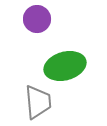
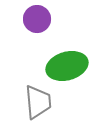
green ellipse: moved 2 px right
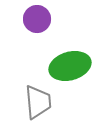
green ellipse: moved 3 px right
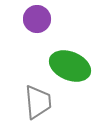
green ellipse: rotated 39 degrees clockwise
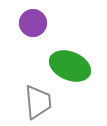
purple circle: moved 4 px left, 4 px down
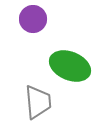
purple circle: moved 4 px up
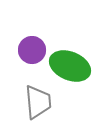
purple circle: moved 1 px left, 31 px down
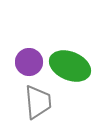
purple circle: moved 3 px left, 12 px down
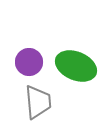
green ellipse: moved 6 px right
